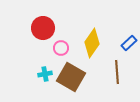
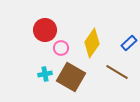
red circle: moved 2 px right, 2 px down
brown line: rotated 55 degrees counterclockwise
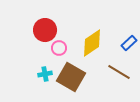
yellow diamond: rotated 20 degrees clockwise
pink circle: moved 2 px left
brown line: moved 2 px right
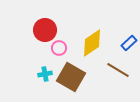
brown line: moved 1 px left, 2 px up
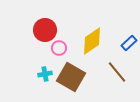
yellow diamond: moved 2 px up
brown line: moved 1 px left, 2 px down; rotated 20 degrees clockwise
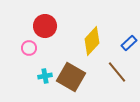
red circle: moved 4 px up
yellow diamond: rotated 12 degrees counterclockwise
pink circle: moved 30 px left
cyan cross: moved 2 px down
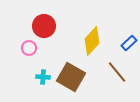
red circle: moved 1 px left
cyan cross: moved 2 px left, 1 px down; rotated 16 degrees clockwise
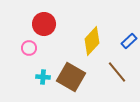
red circle: moved 2 px up
blue rectangle: moved 2 px up
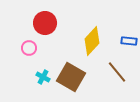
red circle: moved 1 px right, 1 px up
blue rectangle: rotated 49 degrees clockwise
cyan cross: rotated 24 degrees clockwise
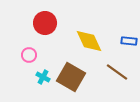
yellow diamond: moved 3 px left; rotated 68 degrees counterclockwise
pink circle: moved 7 px down
brown line: rotated 15 degrees counterclockwise
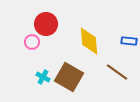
red circle: moved 1 px right, 1 px down
yellow diamond: rotated 20 degrees clockwise
pink circle: moved 3 px right, 13 px up
brown square: moved 2 px left
